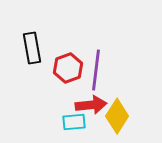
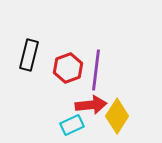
black rectangle: moved 3 px left, 7 px down; rotated 24 degrees clockwise
cyan rectangle: moved 2 px left, 3 px down; rotated 20 degrees counterclockwise
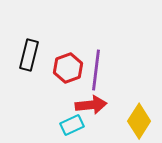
yellow diamond: moved 22 px right, 5 px down
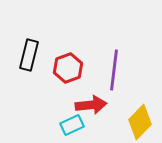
purple line: moved 18 px right
yellow diamond: moved 1 px right, 1 px down; rotated 12 degrees clockwise
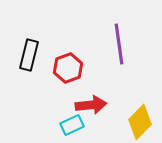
purple line: moved 5 px right, 26 px up; rotated 15 degrees counterclockwise
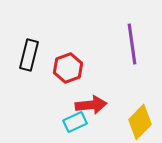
purple line: moved 13 px right
cyan rectangle: moved 3 px right, 3 px up
